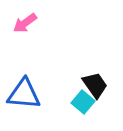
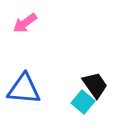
blue triangle: moved 5 px up
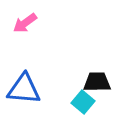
black trapezoid: moved 2 px right, 3 px up; rotated 56 degrees counterclockwise
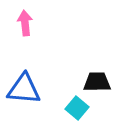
pink arrow: rotated 120 degrees clockwise
cyan square: moved 6 px left, 6 px down
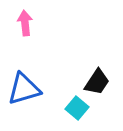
black trapezoid: rotated 124 degrees clockwise
blue triangle: rotated 21 degrees counterclockwise
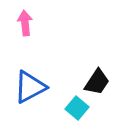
blue triangle: moved 6 px right, 2 px up; rotated 12 degrees counterclockwise
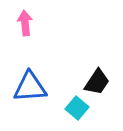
blue triangle: rotated 24 degrees clockwise
